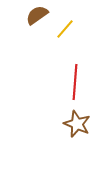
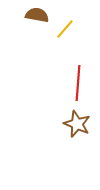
brown semicircle: rotated 45 degrees clockwise
red line: moved 3 px right, 1 px down
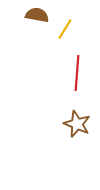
yellow line: rotated 10 degrees counterclockwise
red line: moved 1 px left, 10 px up
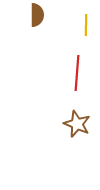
brown semicircle: rotated 80 degrees clockwise
yellow line: moved 21 px right, 4 px up; rotated 30 degrees counterclockwise
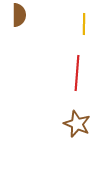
brown semicircle: moved 18 px left
yellow line: moved 2 px left, 1 px up
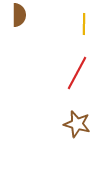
red line: rotated 24 degrees clockwise
brown star: rotated 8 degrees counterclockwise
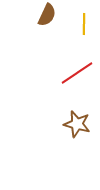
brown semicircle: moved 28 px right; rotated 25 degrees clockwise
red line: rotated 28 degrees clockwise
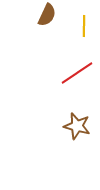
yellow line: moved 2 px down
brown star: moved 2 px down
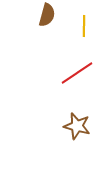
brown semicircle: rotated 10 degrees counterclockwise
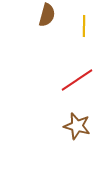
red line: moved 7 px down
